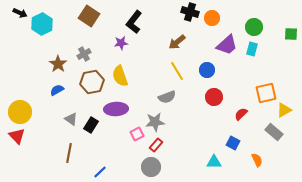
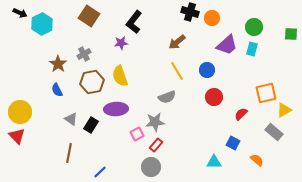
blue semicircle: rotated 88 degrees counterclockwise
orange semicircle: rotated 24 degrees counterclockwise
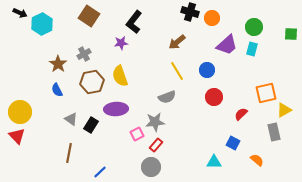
gray rectangle: rotated 36 degrees clockwise
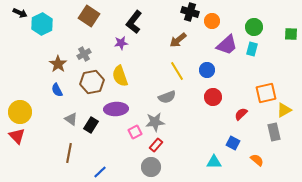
orange circle: moved 3 px down
brown arrow: moved 1 px right, 2 px up
red circle: moved 1 px left
pink square: moved 2 px left, 2 px up
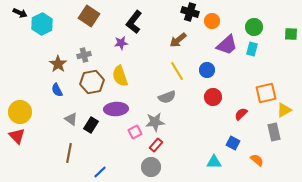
gray cross: moved 1 px down; rotated 16 degrees clockwise
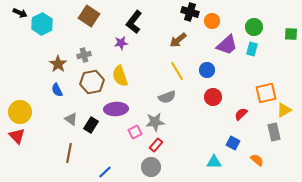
blue line: moved 5 px right
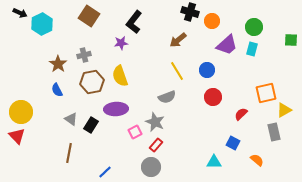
green square: moved 6 px down
yellow circle: moved 1 px right
gray star: rotated 30 degrees clockwise
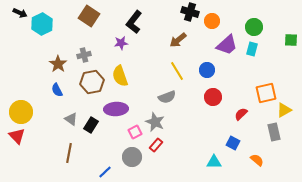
gray circle: moved 19 px left, 10 px up
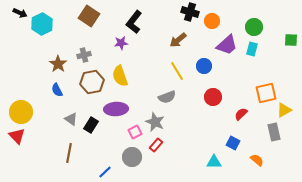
blue circle: moved 3 px left, 4 px up
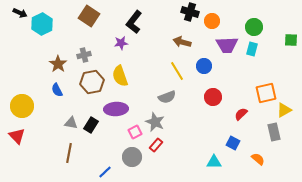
brown arrow: moved 4 px right, 2 px down; rotated 54 degrees clockwise
purple trapezoid: rotated 40 degrees clockwise
yellow circle: moved 1 px right, 6 px up
gray triangle: moved 4 px down; rotated 24 degrees counterclockwise
orange semicircle: moved 1 px right, 1 px up
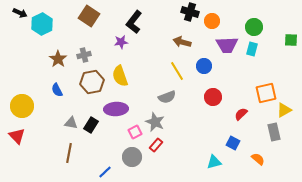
purple star: moved 1 px up
brown star: moved 5 px up
cyan triangle: rotated 14 degrees counterclockwise
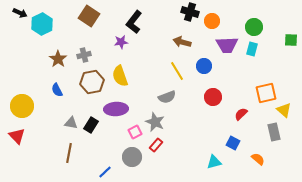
yellow triangle: rotated 49 degrees counterclockwise
